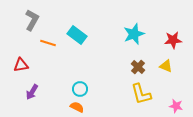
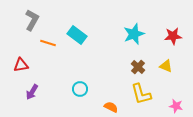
red star: moved 4 px up
orange semicircle: moved 34 px right
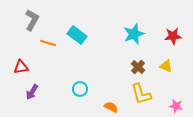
red triangle: moved 2 px down
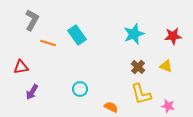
cyan rectangle: rotated 18 degrees clockwise
pink star: moved 8 px left
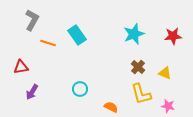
yellow triangle: moved 1 px left, 7 px down
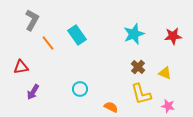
orange line: rotated 35 degrees clockwise
purple arrow: moved 1 px right
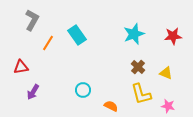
orange line: rotated 70 degrees clockwise
yellow triangle: moved 1 px right
cyan circle: moved 3 px right, 1 px down
orange semicircle: moved 1 px up
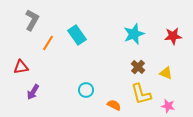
cyan circle: moved 3 px right
orange semicircle: moved 3 px right, 1 px up
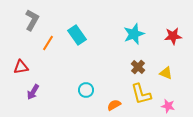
orange semicircle: rotated 56 degrees counterclockwise
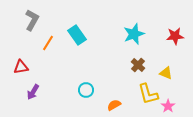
red star: moved 2 px right
brown cross: moved 2 px up
yellow L-shape: moved 7 px right
pink star: rotated 24 degrees clockwise
